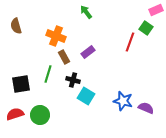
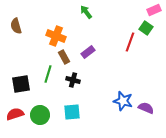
pink rectangle: moved 2 px left
cyan square: moved 14 px left, 16 px down; rotated 36 degrees counterclockwise
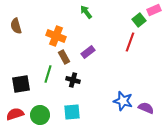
green square: moved 7 px left, 8 px up; rotated 16 degrees clockwise
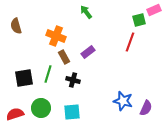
green square: rotated 24 degrees clockwise
black square: moved 3 px right, 6 px up
purple semicircle: rotated 91 degrees clockwise
green circle: moved 1 px right, 7 px up
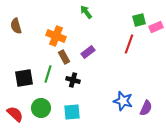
pink rectangle: moved 2 px right, 17 px down
red line: moved 1 px left, 2 px down
red semicircle: rotated 60 degrees clockwise
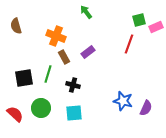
black cross: moved 5 px down
cyan square: moved 2 px right, 1 px down
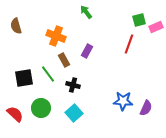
purple rectangle: moved 1 px left, 1 px up; rotated 24 degrees counterclockwise
brown rectangle: moved 3 px down
green line: rotated 54 degrees counterclockwise
blue star: rotated 12 degrees counterclockwise
cyan square: rotated 36 degrees counterclockwise
